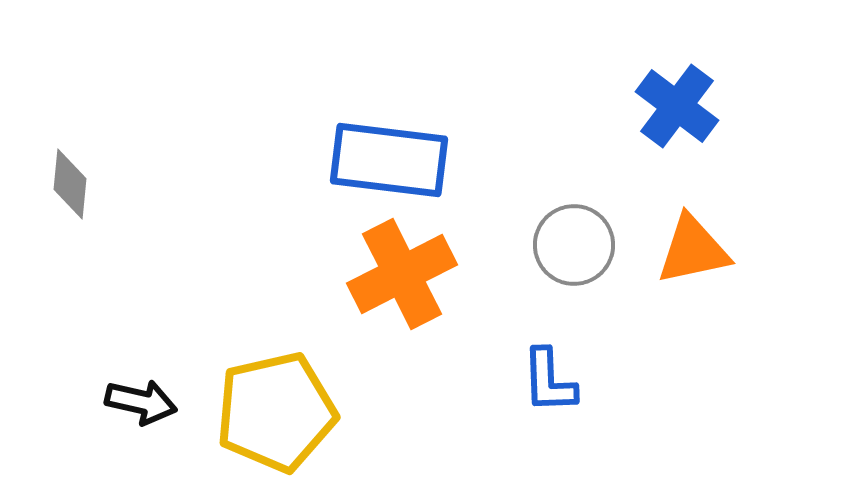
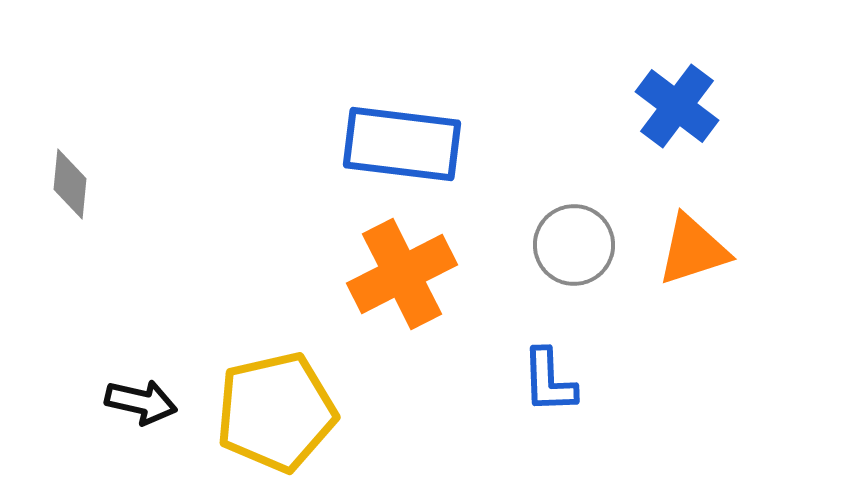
blue rectangle: moved 13 px right, 16 px up
orange triangle: rotated 6 degrees counterclockwise
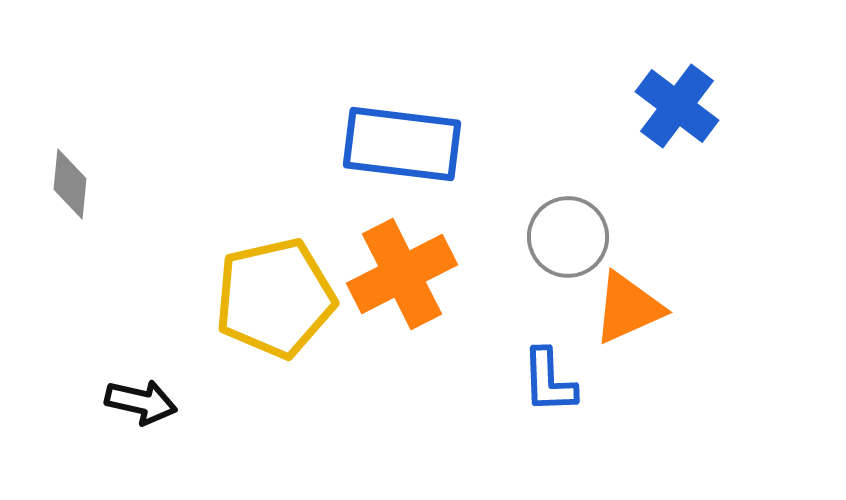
gray circle: moved 6 px left, 8 px up
orange triangle: moved 65 px left, 58 px down; rotated 6 degrees counterclockwise
yellow pentagon: moved 1 px left, 114 px up
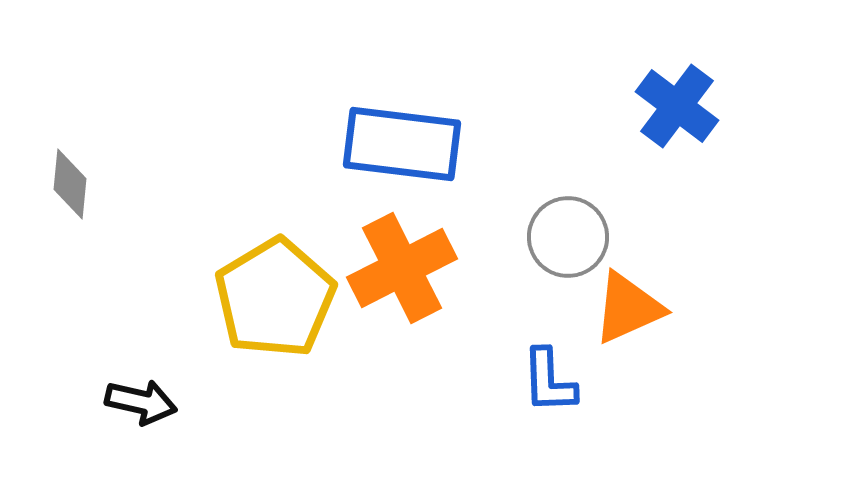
orange cross: moved 6 px up
yellow pentagon: rotated 18 degrees counterclockwise
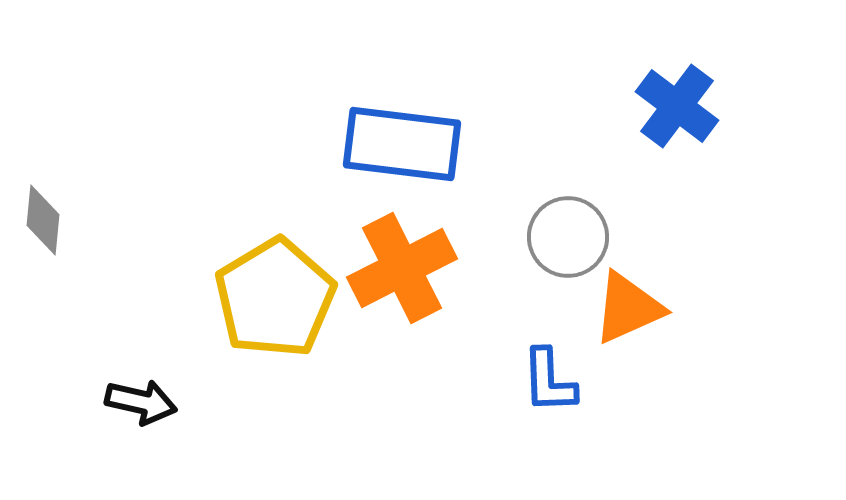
gray diamond: moved 27 px left, 36 px down
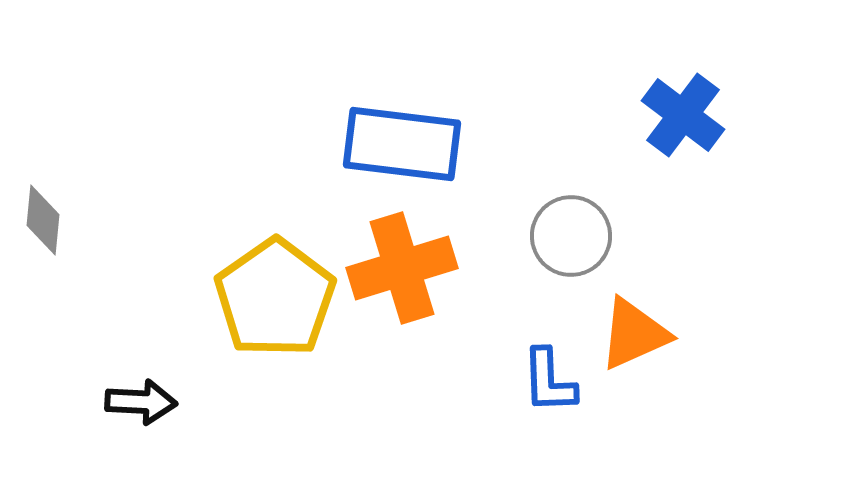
blue cross: moved 6 px right, 9 px down
gray circle: moved 3 px right, 1 px up
orange cross: rotated 10 degrees clockwise
yellow pentagon: rotated 4 degrees counterclockwise
orange triangle: moved 6 px right, 26 px down
black arrow: rotated 10 degrees counterclockwise
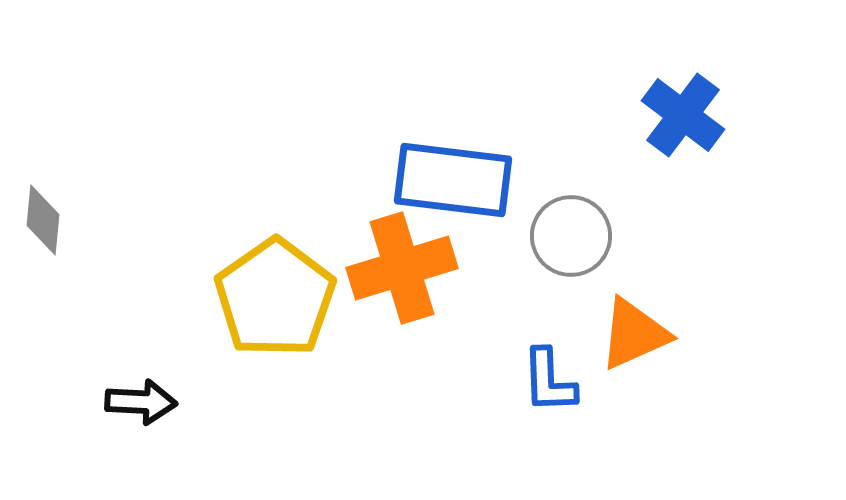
blue rectangle: moved 51 px right, 36 px down
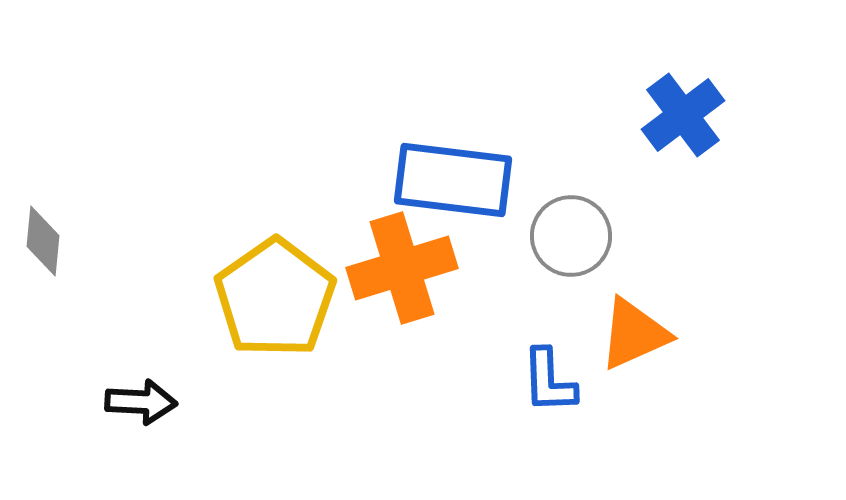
blue cross: rotated 16 degrees clockwise
gray diamond: moved 21 px down
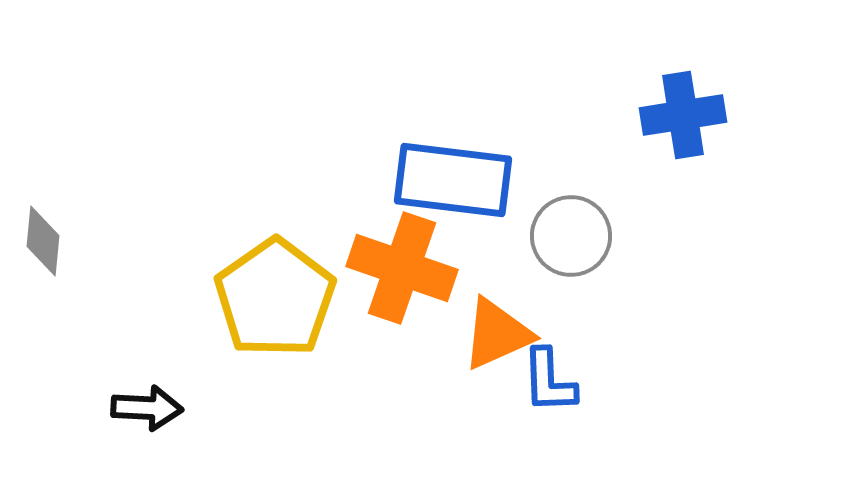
blue cross: rotated 28 degrees clockwise
orange cross: rotated 36 degrees clockwise
orange triangle: moved 137 px left
black arrow: moved 6 px right, 6 px down
